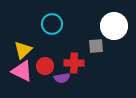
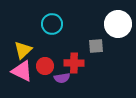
white circle: moved 4 px right, 2 px up
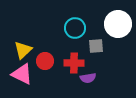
cyan circle: moved 23 px right, 4 px down
red circle: moved 5 px up
pink triangle: moved 3 px down
purple semicircle: moved 26 px right
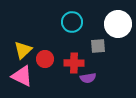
cyan circle: moved 3 px left, 6 px up
gray square: moved 2 px right
red circle: moved 2 px up
pink triangle: moved 2 px down
